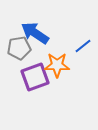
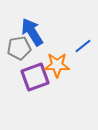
blue arrow: moved 3 px left, 1 px up; rotated 24 degrees clockwise
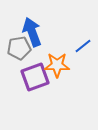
blue arrow: rotated 12 degrees clockwise
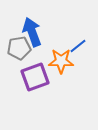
blue line: moved 5 px left
orange star: moved 4 px right, 4 px up
